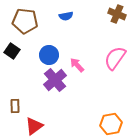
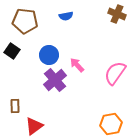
pink semicircle: moved 15 px down
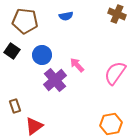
blue circle: moved 7 px left
brown rectangle: rotated 16 degrees counterclockwise
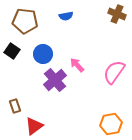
blue circle: moved 1 px right, 1 px up
pink semicircle: moved 1 px left, 1 px up
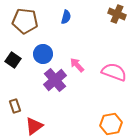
blue semicircle: moved 1 px down; rotated 64 degrees counterclockwise
black square: moved 1 px right, 9 px down
pink semicircle: rotated 75 degrees clockwise
